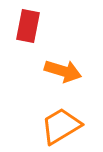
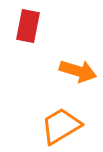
orange arrow: moved 15 px right
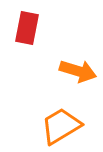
red rectangle: moved 1 px left, 2 px down
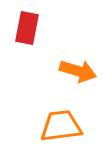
orange trapezoid: rotated 24 degrees clockwise
